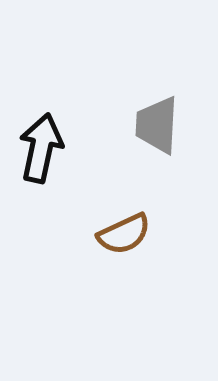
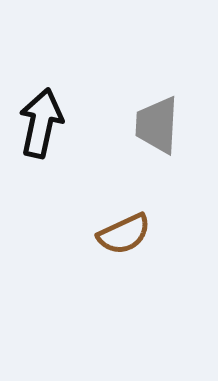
black arrow: moved 25 px up
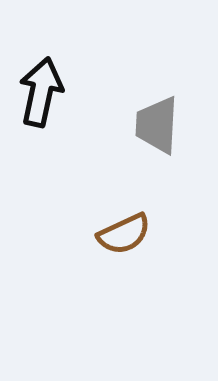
black arrow: moved 31 px up
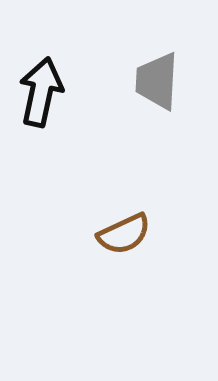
gray trapezoid: moved 44 px up
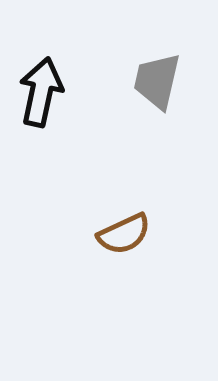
gray trapezoid: rotated 10 degrees clockwise
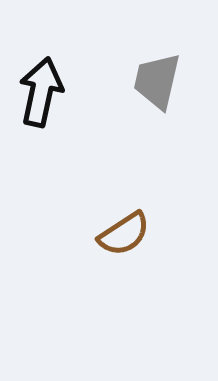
brown semicircle: rotated 8 degrees counterclockwise
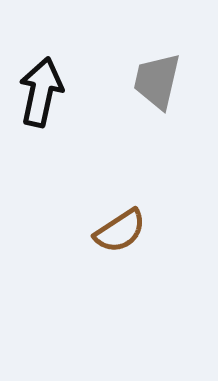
brown semicircle: moved 4 px left, 3 px up
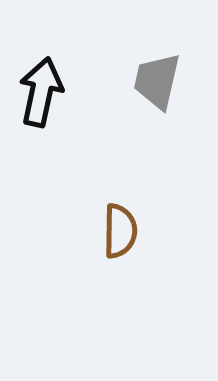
brown semicircle: rotated 56 degrees counterclockwise
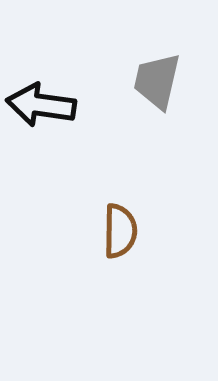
black arrow: moved 13 px down; rotated 94 degrees counterclockwise
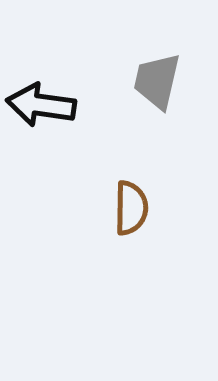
brown semicircle: moved 11 px right, 23 px up
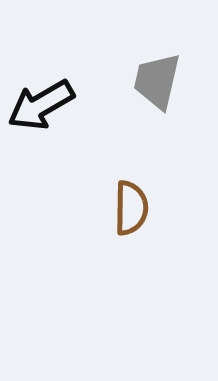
black arrow: rotated 38 degrees counterclockwise
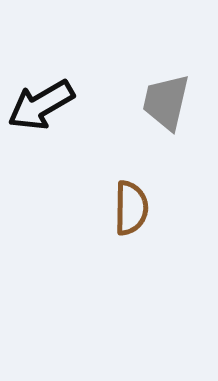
gray trapezoid: moved 9 px right, 21 px down
